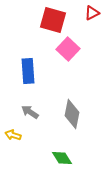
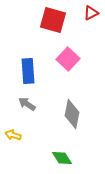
red triangle: moved 1 px left
pink square: moved 10 px down
gray arrow: moved 3 px left, 8 px up
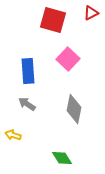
gray diamond: moved 2 px right, 5 px up
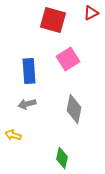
pink square: rotated 15 degrees clockwise
blue rectangle: moved 1 px right
gray arrow: rotated 48 degrees counterclockwise
green diamond: rotated 45 degrees clockwise
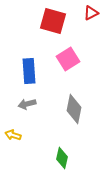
red square: moved 1 px down
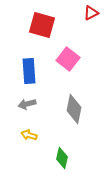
red square: moved 11 px left, 4 px down
pink square: rotated 20 degrees counterclockwise
yellow arrow: moved 16 px right
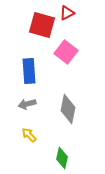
red triangle: moved 24 px left
pink square: moved 2 px left, 7 px up
gray diamond: moved 6 px left
yellow arrow: rotated 28 degrees clockwise
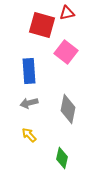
red triangle: rotated 14 degrees clockwise
gray arrow: moved 2 px right, 1 px up
